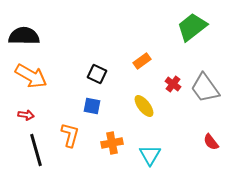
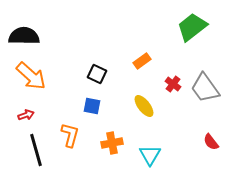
orange arrow: rotated 12 degrees clockwise
red arrow: rotated 28 degrees counterclockwise
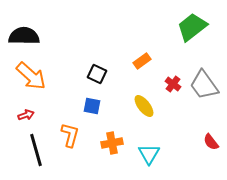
gray trapezoid: moved 1 px left, 3 px up
cyan triangle: moved 1 px left, 1 px up
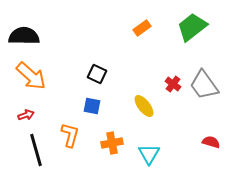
orange rectangle: moved 33 px up
red semicircle: rotated 144 degrees clockwise
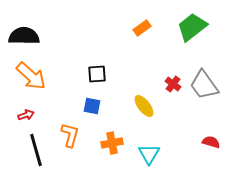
black square: rotated 30 degrees counterclockwise
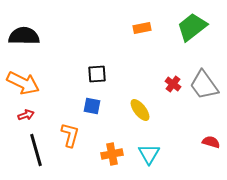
orange rectangle: rotated 24 degrees clockwise
orange arrow: moved 8 px left, 7 px down; rotated 16 degrees counterclockwise
yellow ellipse: moved 4 px left, 4 px down
orange cross: moved 11 px down
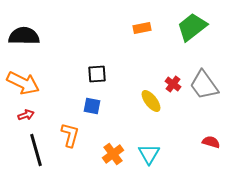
yellow ellipse: moved 11 px right, 9 px up
orange cross: moved 1 px right; rotated 25 degrees counterclockwise
